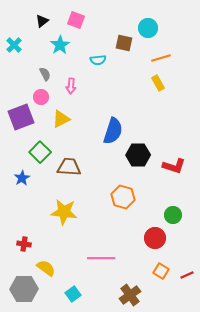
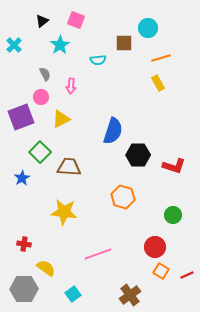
brown square: rotated 12 degrees counterclockwise
red circle: moved 9 px down
pink line: moved 3 px left, 4 px up; rotated 20 degrees counterclockwise
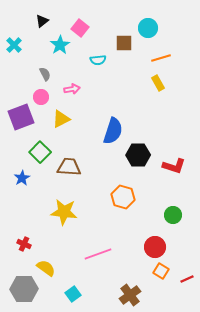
pink square: moved 4 px right, 8 px down; rotated 18 degrees clockwise
pink arrow: moved 1 px right, 3 px down; rotated 105 degrees counterclockwise
red cross: rotated 16 degrees clockwise
red line: moved 4 px down
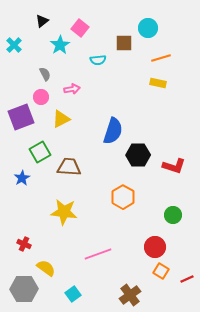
yellow rectangle: rotated 49 degrees counterclockwise
green square: rotated 15 degrees clockwise
orange hexagon: rotated 15 degrees clockwise
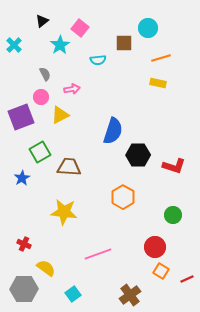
yellow triangle: moved 1 px left, 4 px up
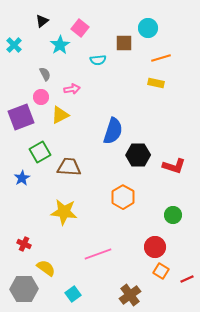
yellow rectangle: moved 2 px left
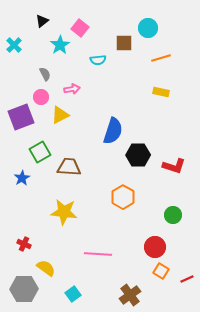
yellow rectangle: moved 5 px right, 9 px down
pink line: rotated 24 degrees clockwise
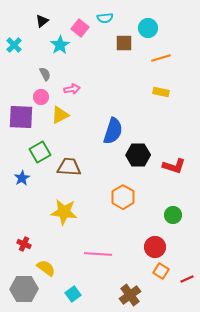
cyan semicircle: moved 7 px right, 42 px up
purple square: rotated 24 degrees clockwise
